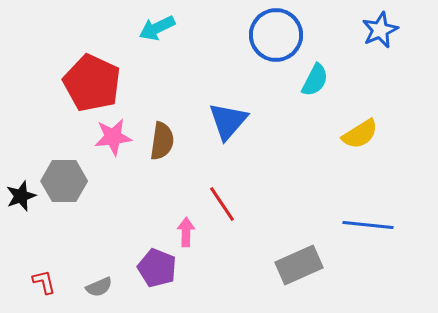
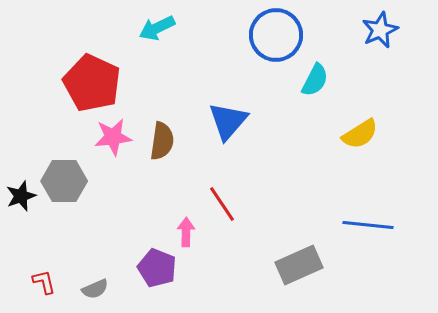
gray semicircle: moved 4 px left, 2 px down
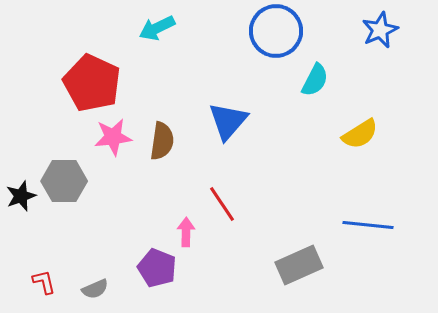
blue circle: moved 4 px up
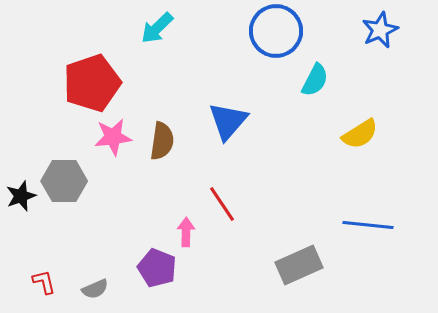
cyan arrow: rotated 18 degrees counterclockwise
red pentagon: rotated 28 degrees clockwise
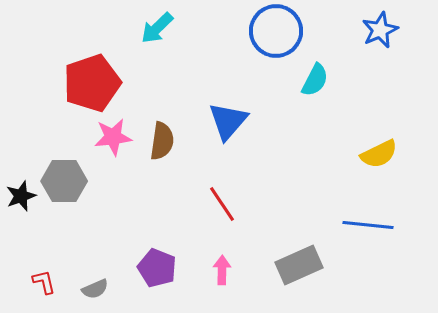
yellow semicircle: moved 19 px right, 20 px down; rotated 6 degrees clockwise
pink arrow: moved 36 px right, 38 px down
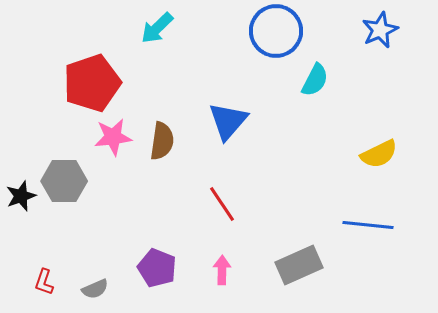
red L-shape: rotated 148 degrees counterclockwise
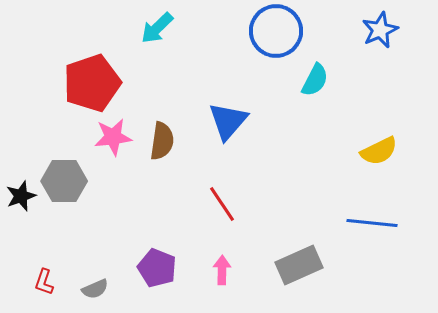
yellow semicircle: moved 3 px up
blue line: moved 4 px right, 2 px up
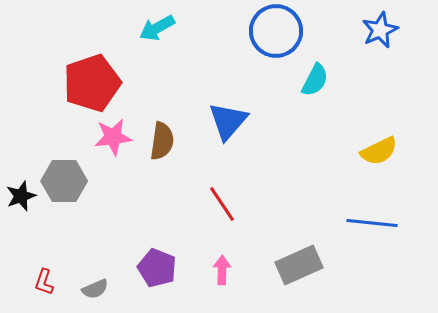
cyan arrow: rotated 15 degrees clockwise
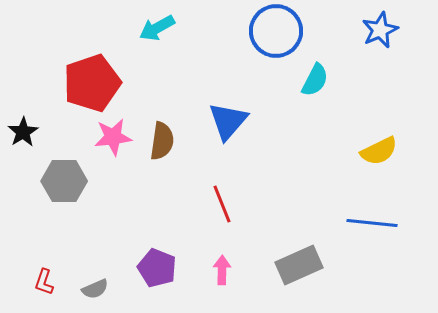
black star: moved 2 px right, 64 px up; rotated 12 degrees counterclockwise
red line: rotated 12 degrees clockwise
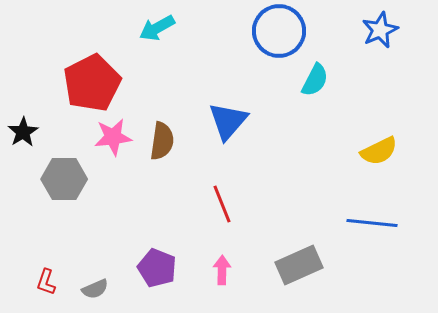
blue circle: moved 3 px right
red pentagon: rotated 8 degrees counterclockwise
gray hexagon: moved 2 px up
red L-shape: moved 2 px right
